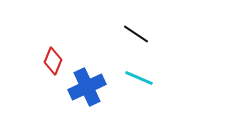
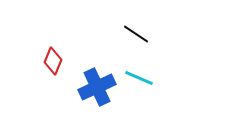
blue cross: moved 10 px right
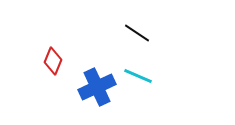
black line: moved 1 px right, 1 px up
cyan line: moved 1 px left, 2 px up
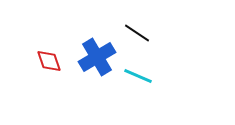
red diamond: moved 4 px left; rotated 40 degrees counterclockwise
blue cross: moved 30 px up; rotated 6 degrees counterclockwise
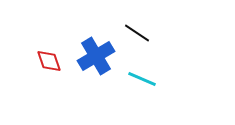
blue cross: moved 1 px left, 1 px up
cyan line: moved 4 px right, 3 px down
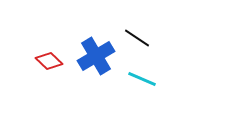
black line: moved 5 px down
red diamond: rotated 28 degrees counterclockwise
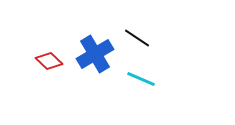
blue cross: moved 1 px left, 2 px up
cyan line: moved 1 px left
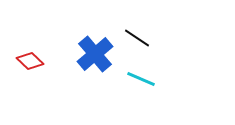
blue cross: rotated 9 degrees counterclockwise
red diamond: moved 19 px left
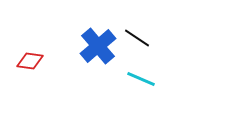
blue cross: moved 3 px right, 8 px up
red diamond: rotated 36 degrees counterclockwise
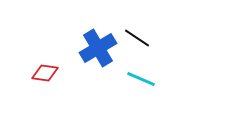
blue cross: moved 2 px down; rotated 9 degrees clockwise
red diamond: moved 15 px right, 12 px down
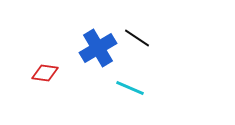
cyan line: moved 11 px left, 9 px down
